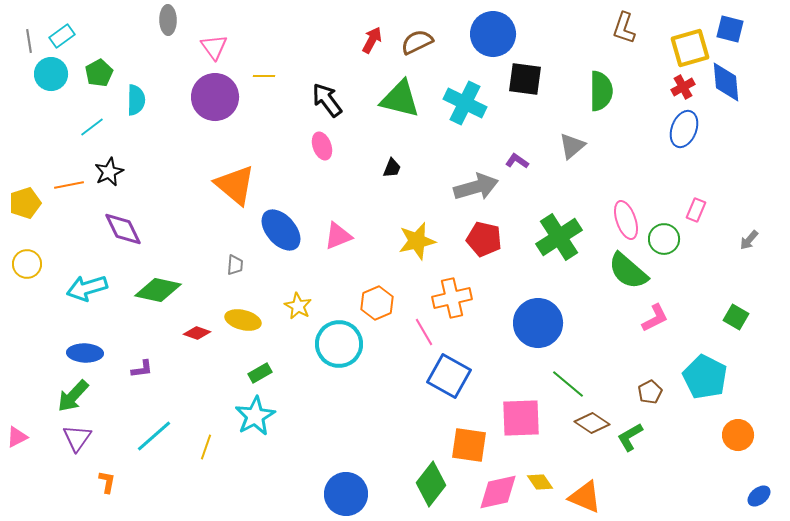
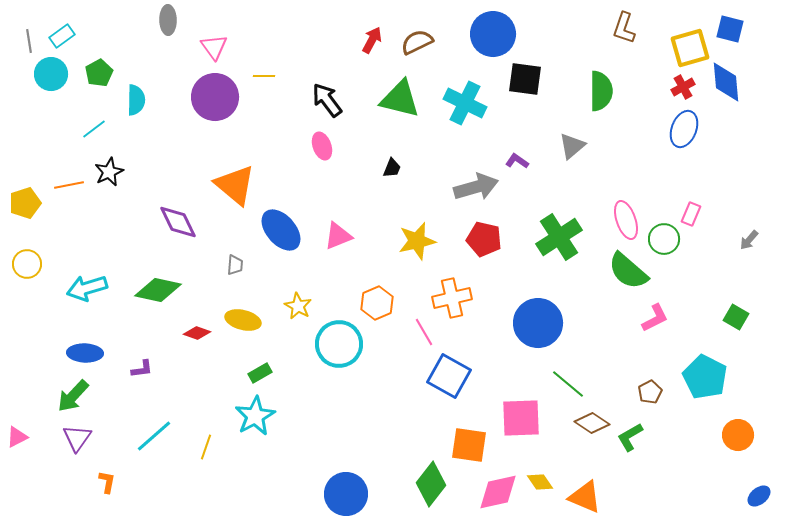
cyan line at (92, 127): moved 2 px right, 2 px down
pink rectangle at (696, 210): moved 5 px left, 4 px down
purple diamond at (123, 229): moved 55 px right, 7 px up
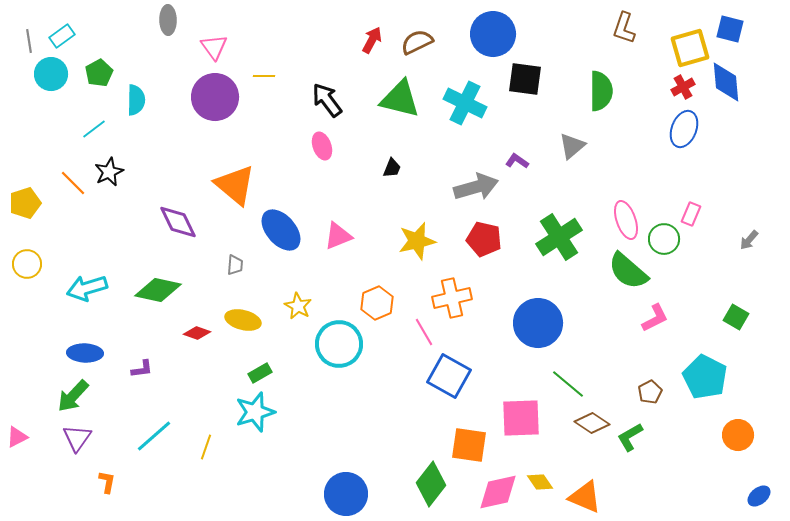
orange line at (69, 185): moved 4 px right, 2 px up; rotated 56 degrees clockwise
cyan star at (255, 416): moved 4 px up; rotated 12 degrees clockwise
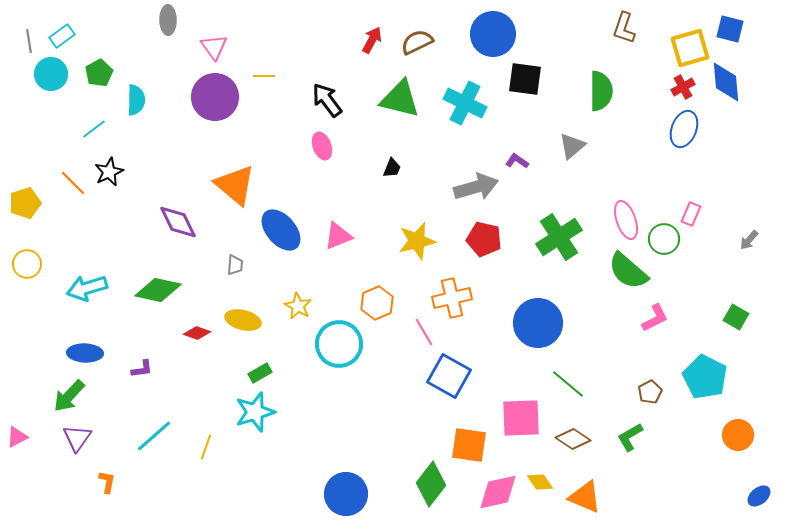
green arrow at (73, 396): moved 4 px left
brown diamond at (592, 423): moved 19 px left, 16 px down
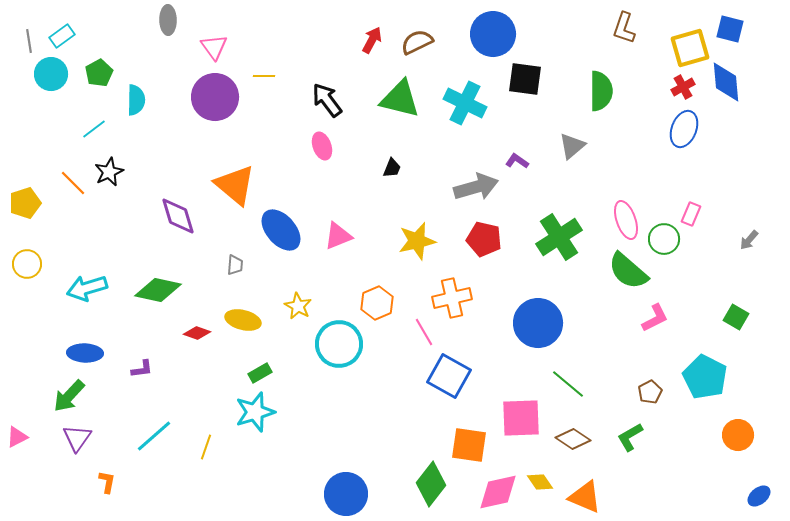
purple diamond at (178, 222): moved 6 px up; rotated 9 degrees clockwise
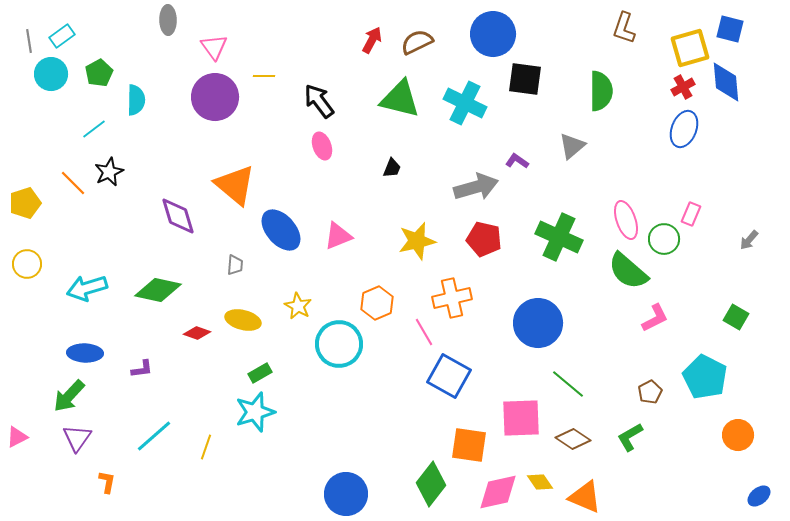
black arrow at (327, 100): moved 8 px left, 1 px down
green cross at (559, 237): rotated 33 degrees counterclockwise
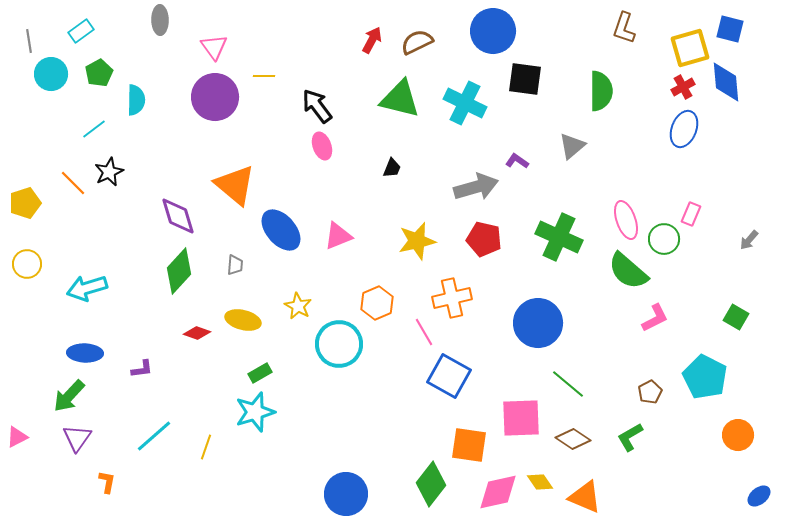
gray ellipse at (168, 20): moved 8 px left
blue circle at (493, 34): moved 3 px up
cyan rectangle at (62, 36): moved 19 px right, 5 px up
black arrow at (319, 101): moved 2 px left, 5 px down
green diamond at (158, 290): moved 21 px right, 19 px up; rotated 60 degrees counterclockwise
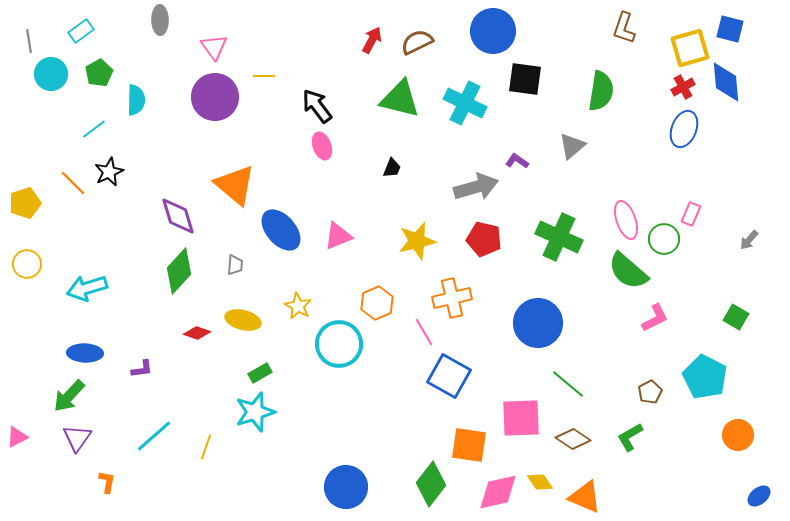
green semicircle at (601, 91): rotated 9 degrees clockwise
blue circle at (346, 494): moved 7 px up
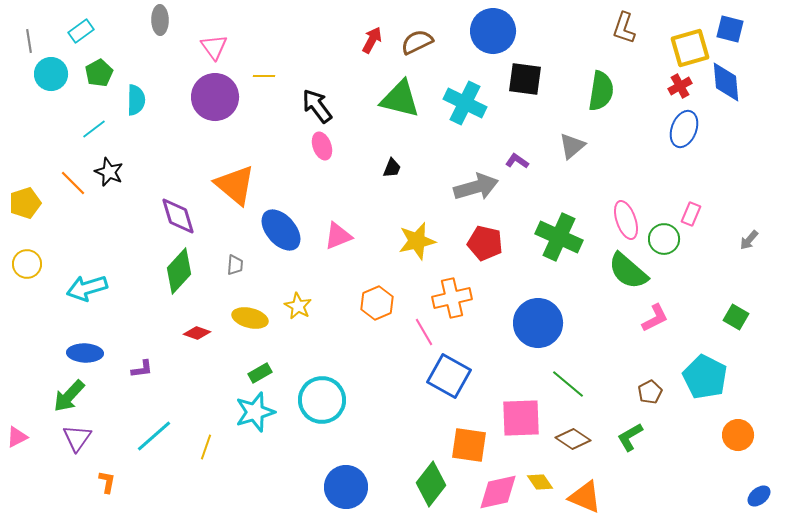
red cross at (683, 87): moved 3 px left, 1 px up
black star at (109, 172): rotated 24 degrees counterclockwise
red pentagon at (484, 239): moved 1 px right, 4 px down
yellow ellipse at (243, 320): moved 7 px right, 2 px up
cyan circle at (339, 344): moved 17 px left, 56 px down
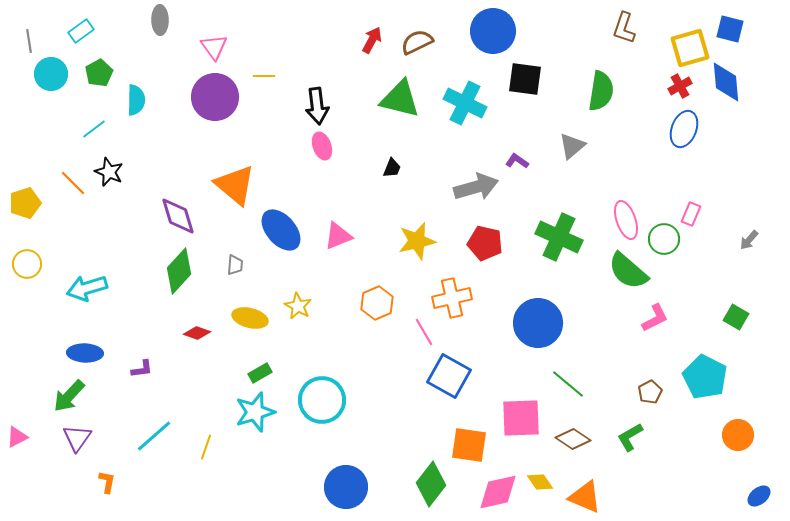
black arrow at (317, 106): rotated 150 degrees counterclockwise
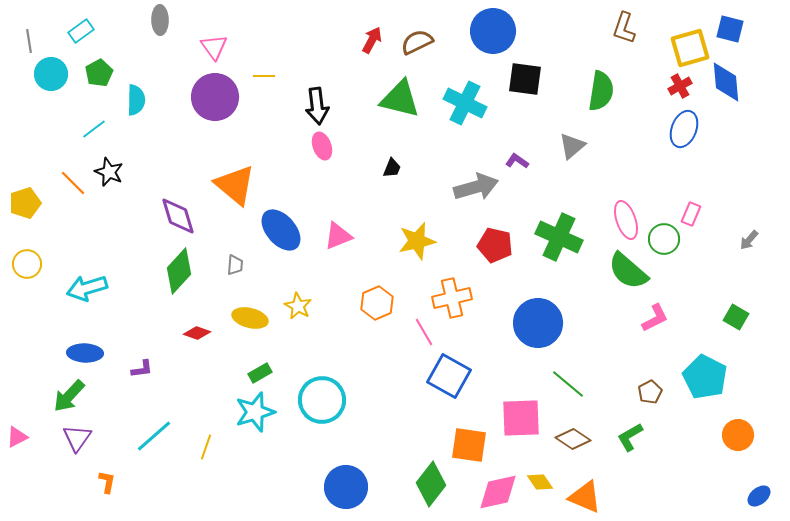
red pentagon at (485, 243): moved 10 px right, 2 px down
